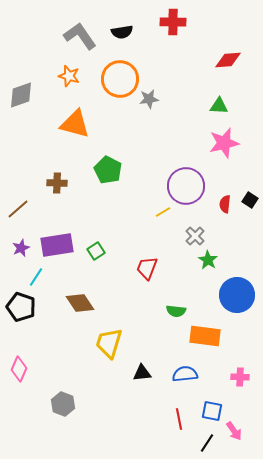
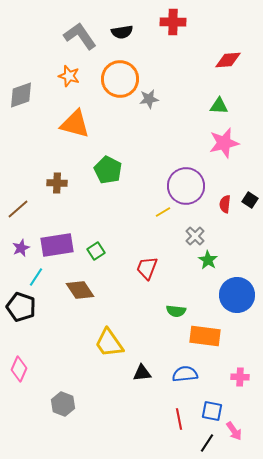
brown diamond: moved 13 px up
yellow trapezoid: rotated 52 degrees counterclockwise
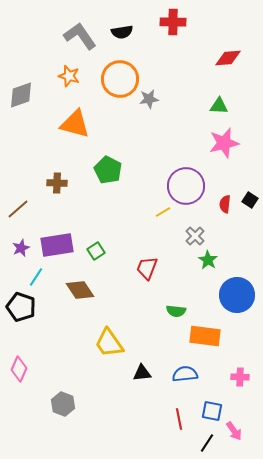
red diamond: moved 2 px up
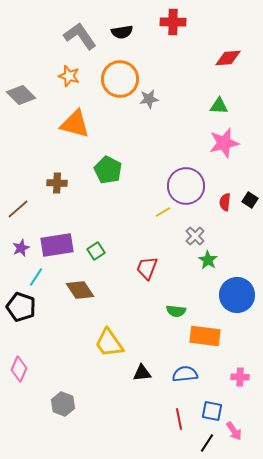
gray diamond: rotated 64 degrees clockwise
red semicircle: moved 2 px up
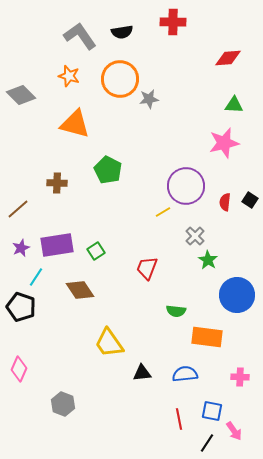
green triangle: moved 15 px right, 1 px up
orange rectangle: moved 2 px right, 1 px down
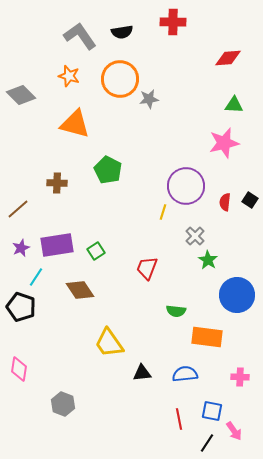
yellow line: rotated 42 degrees counterclockwise
pink diamond: rotated 15 degrees counterclockwise
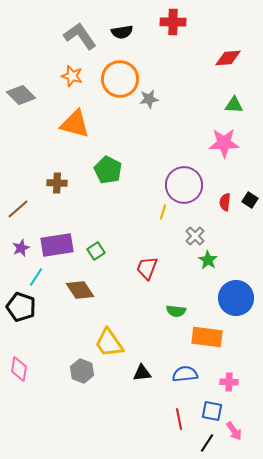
orange star: moved 3 px right
pink star: rotated 12 degrees clockwise
purple circle: moved 2 px left, 1 px up
blue circle: moved 1 px left, 3 px down
pink cross: moved 11 px left, 5 px down
gray hexagon: moved 19 px right, 33 px up
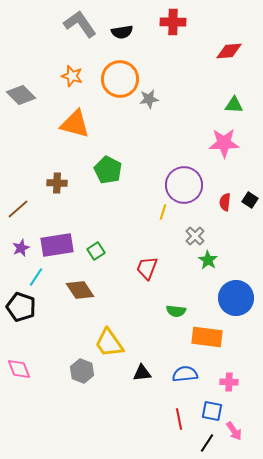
gray L-shape: moved 12 px up
red diamond: moved 1 px right, 7 px up
pink diamond: rotated 30 degrees counterclockwise
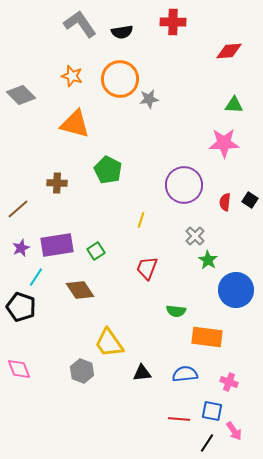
yellow line: moved 22 px left, 8 px down
blue circle: moved 8 px up
pink cross: rotated 18 degrees clockwise
red line: rotated 75 degrees counterclockwise
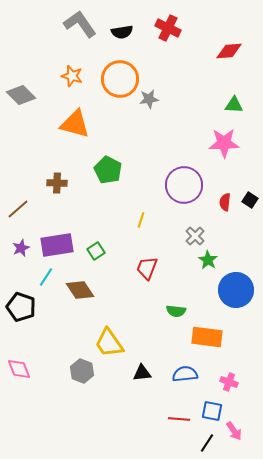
red cross: moved 5 px left, 6 px down; rotated 25 degrees clockwise
cyan line: moved 10 px right
